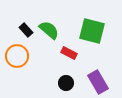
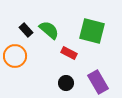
orange circle: moved 2 px left
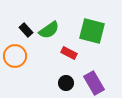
green semicircle: rotated 105 degrees clockwise
purple rectangle: moved 4 px left, 1 px down
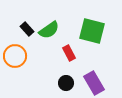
black rectangle: moved 1 px right, 1 px up
red rectangle: rotated 35 degrees clockwise
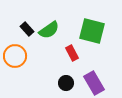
red rectangle: moved 3 px right
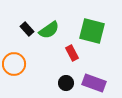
orange circle: moved 1 px left, 8 px down
purple rectangle: rotated 40 degrees counterclockwise
